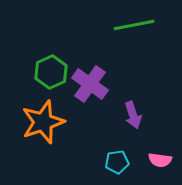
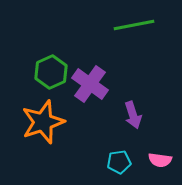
cyan pentagon: moved 2 px right
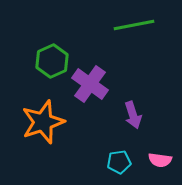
green hexagon: moved 1 px right, 11 px up
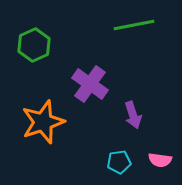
green hexagon: moved 18 px left, 16 px up
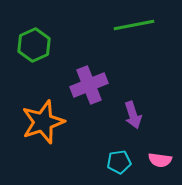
purple cross: moved 1 px left, 1 px down; rotated 33 degrees clockwise
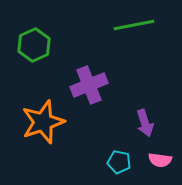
purple arrow: moved 12 px right, 8 px down
cyan pentagon: rotated 20 degrees clockwise
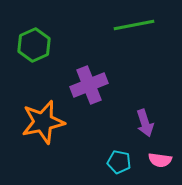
orange star: rotated 6 degrees clockwise
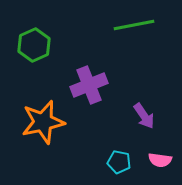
purple arrow: moved 1 px left, 7 px up; rotated 16 degrees counterclockwise
